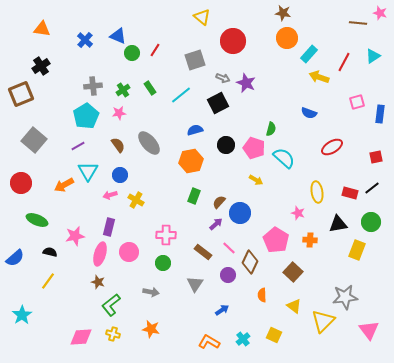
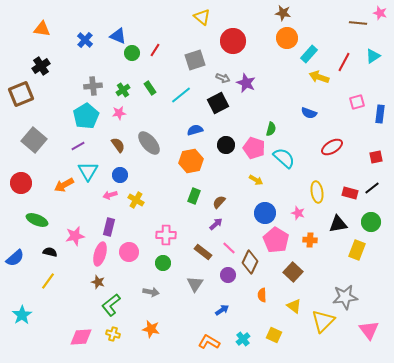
blue circle at (240, 213): moved 25 px right
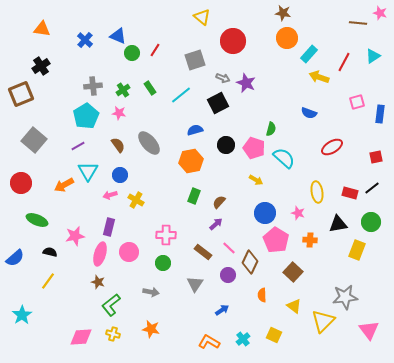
pink star at (119, 113): rotated 16 degrees clockwise
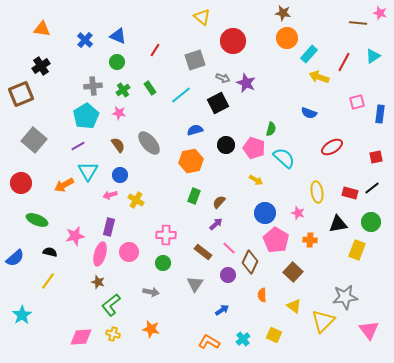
green circle at (132, 53): moved 15 px left, 9 px down
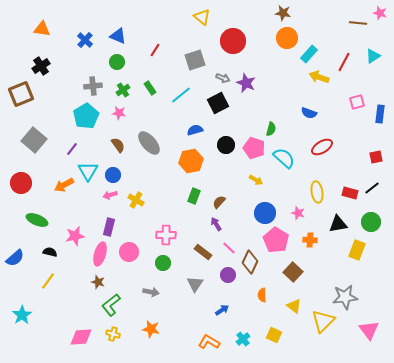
purple line at (78, 146): moved 6 px left, 3 px down; rotated 24 degrees counterclockwise
red ellipse at (332, 147): moved 10 px left
blue circle at (120, 175): moved 7 px left
purple arrow at (216, 224): rotated 80 degrees counterclockwise
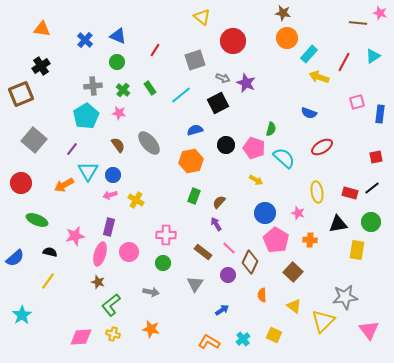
green cross at (123, 90): rotated 16 degrees counterclockwise
yellow rectangle at (357, 250): rotated 12 degrees counterclockwise
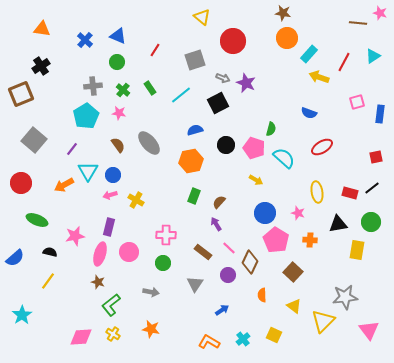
yellow cross at (113, 334): rotated 16 degrees clockwise
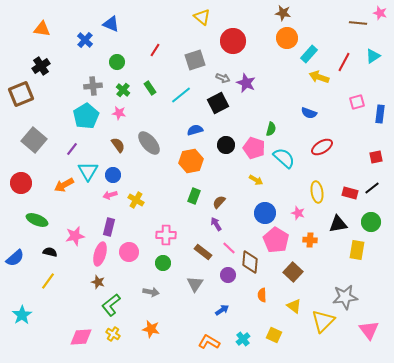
blue triangle at (118, 36): moved 7 px left, 12 px up
brown diamond at (250, 262): rotated 20 degrees counterclockwise
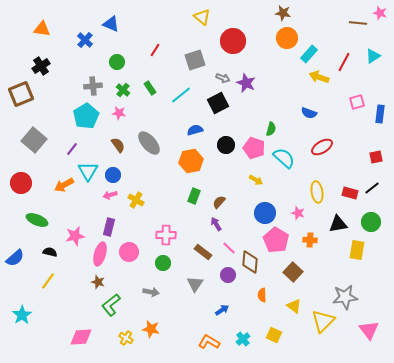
yellow cross at (113, 334): moved 13 px right, 4 px down
